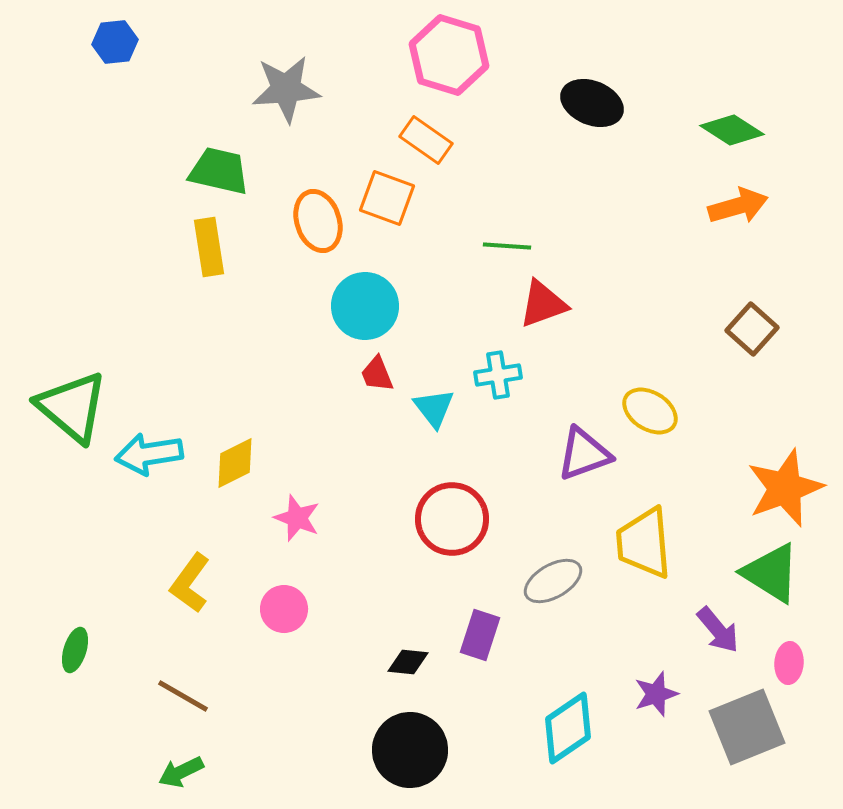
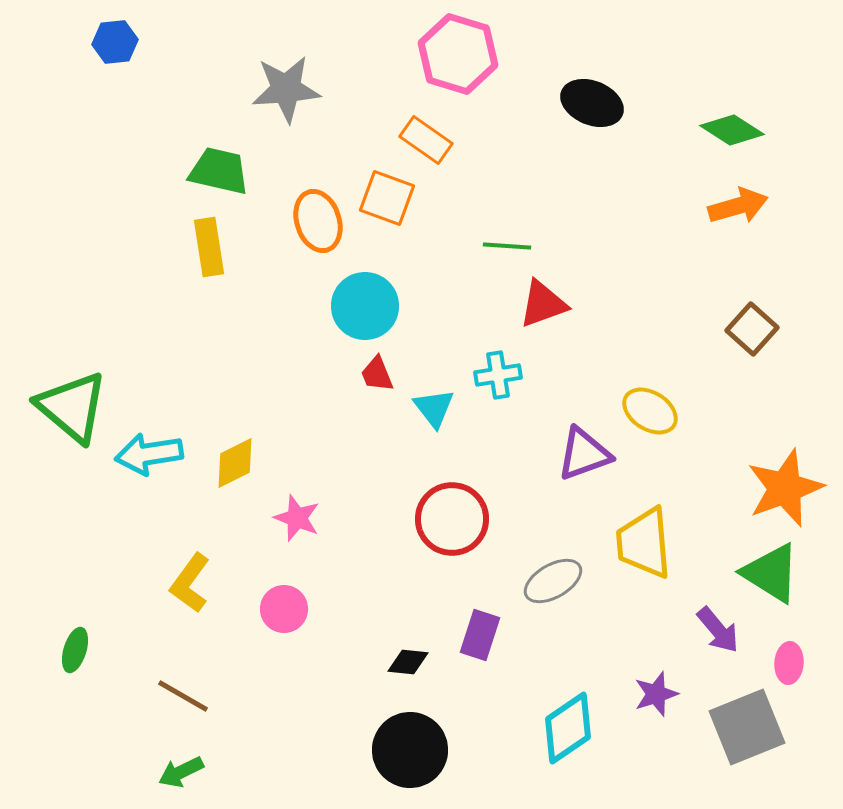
pink hexagon at (449, 55): moved 9 px right, 1 px up
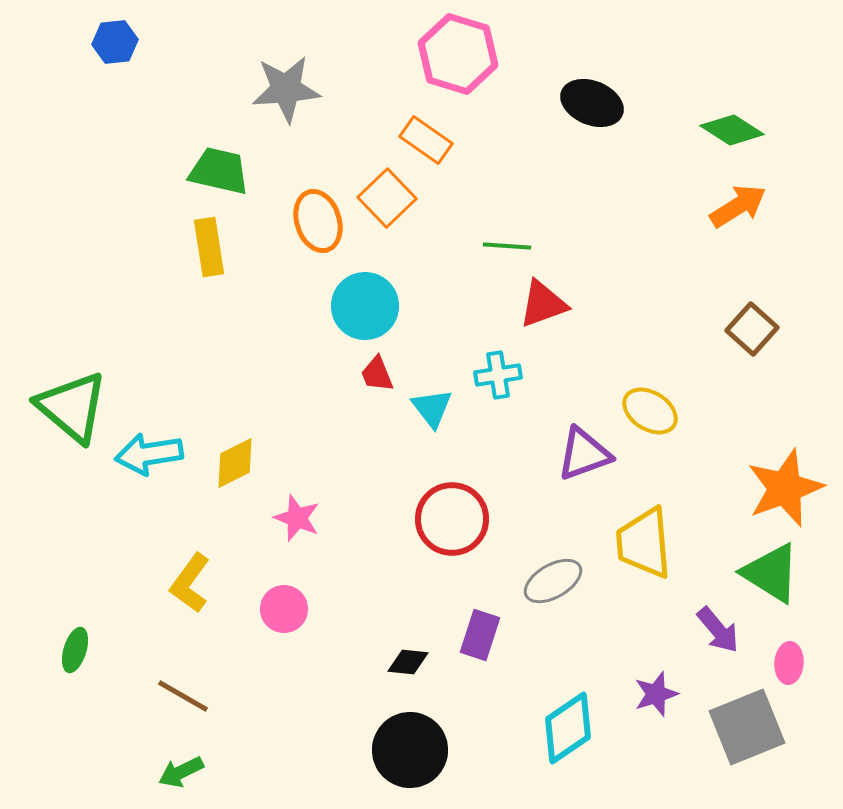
orange square at (387, 198): rotated 26 degrees clockwise
orange arrow at (738, 206): rotated 16 degrees counterclockwise
cyan triangle at (434, 408): moved 2 px left
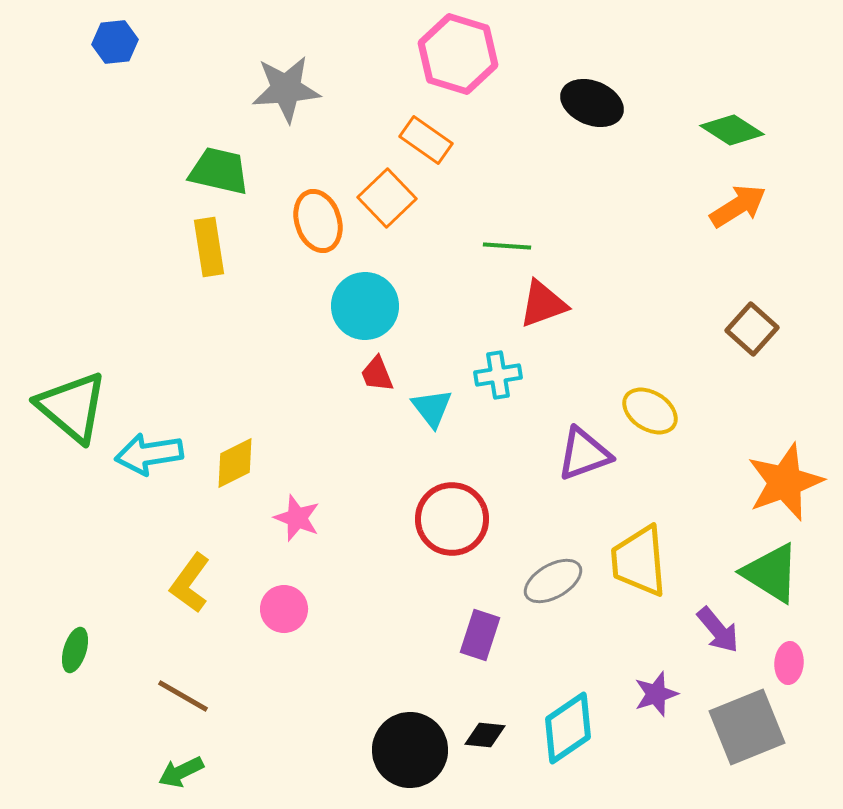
orange star at (785, 488): moved 6 px up
yellow trapezoid at (644, 543): moved 5 px left, 18 px down
black diamond at (408, 662): moved 77 px right, 73 px down
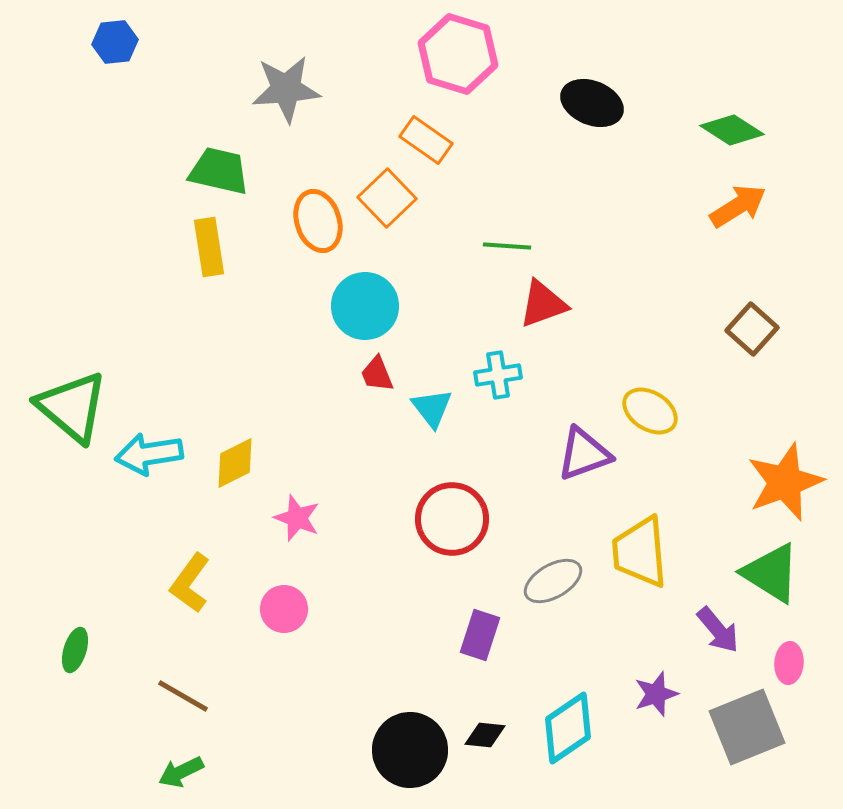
yellow trapezoid at (639, 561): moved 1 px right, 9 px up
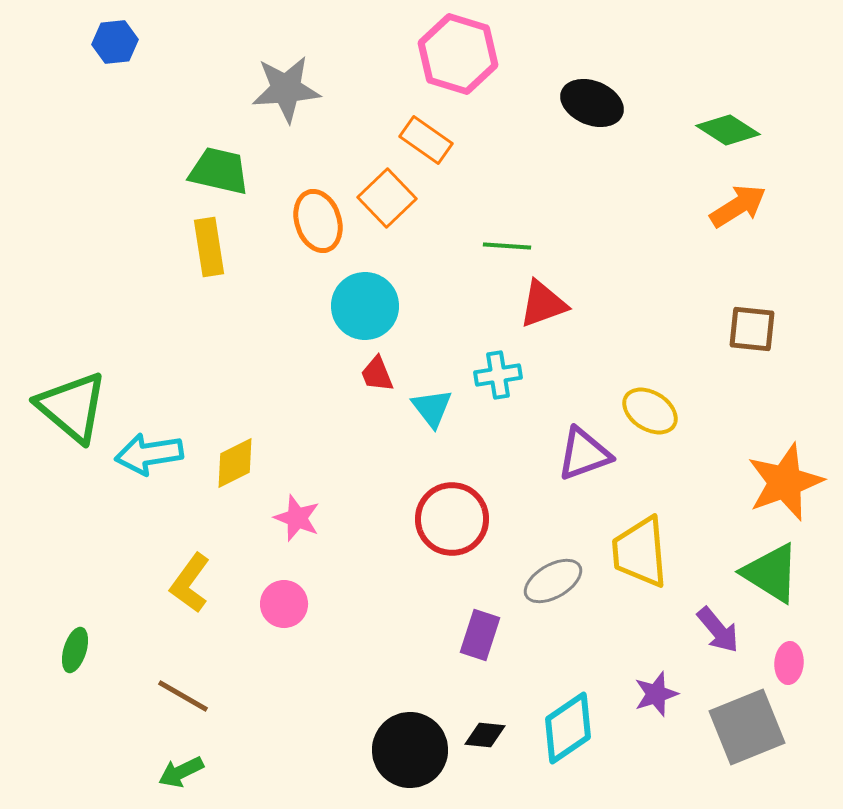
green diamond at (732, 130): moved 4 px left
brown square at (752, 329): rotated 36 degrees counterclockwise
pink circle at (284, 609): moved 5 px up
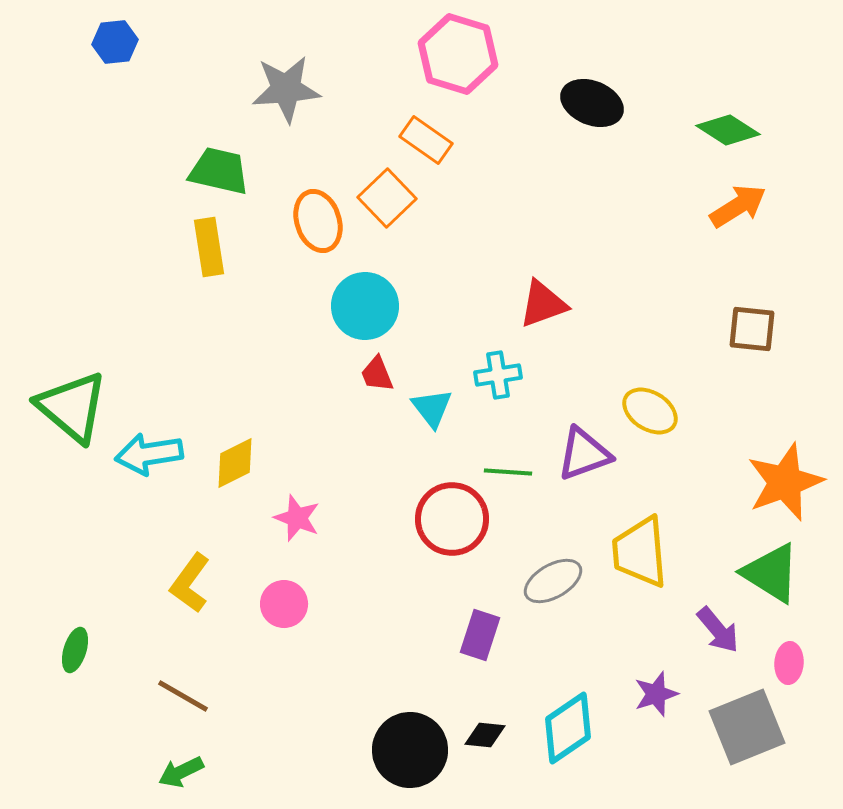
green line at (507, 246): moved 1 px right, 226 px down
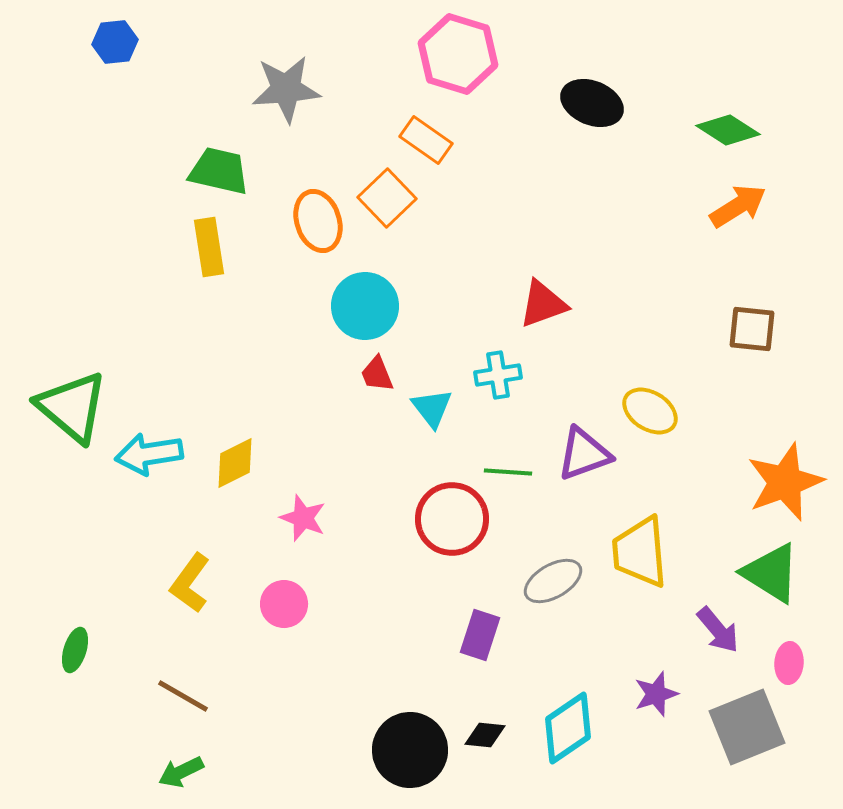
pink star at (297, 518): moved 6 px right
